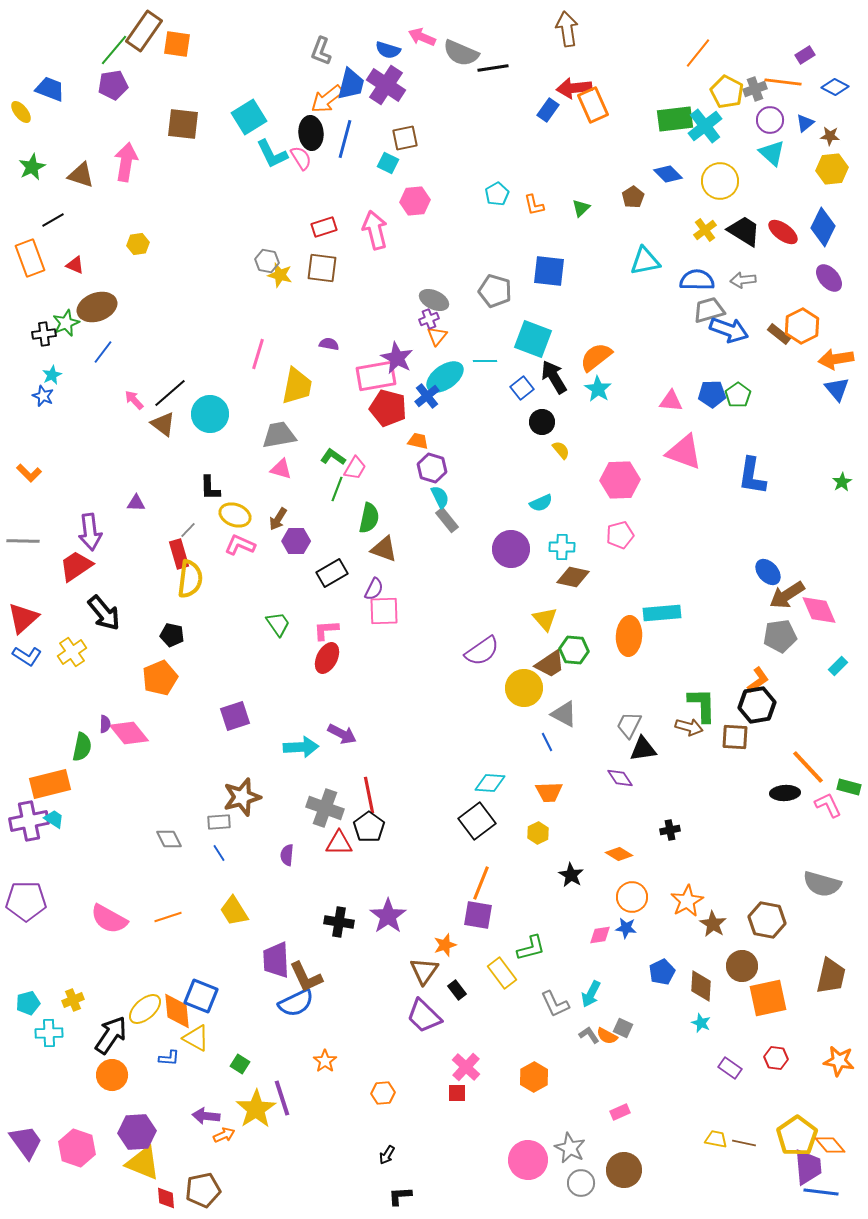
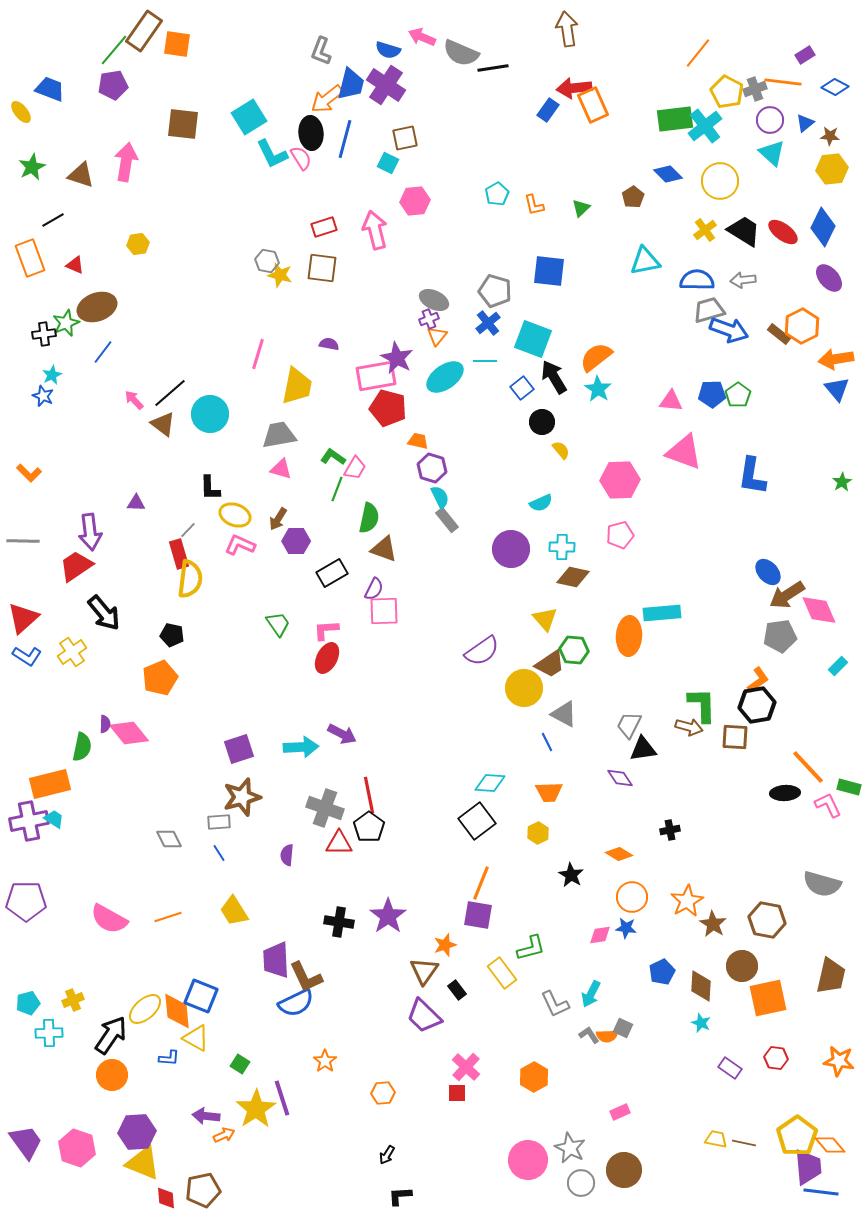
blue cross at (427, 396): moved 61 px right, 73 px up
purple square at (235, 716): moved 4 px right, 33 px down
orange semicircle at (607, 1036): rotated 30 degrees counterclockwise
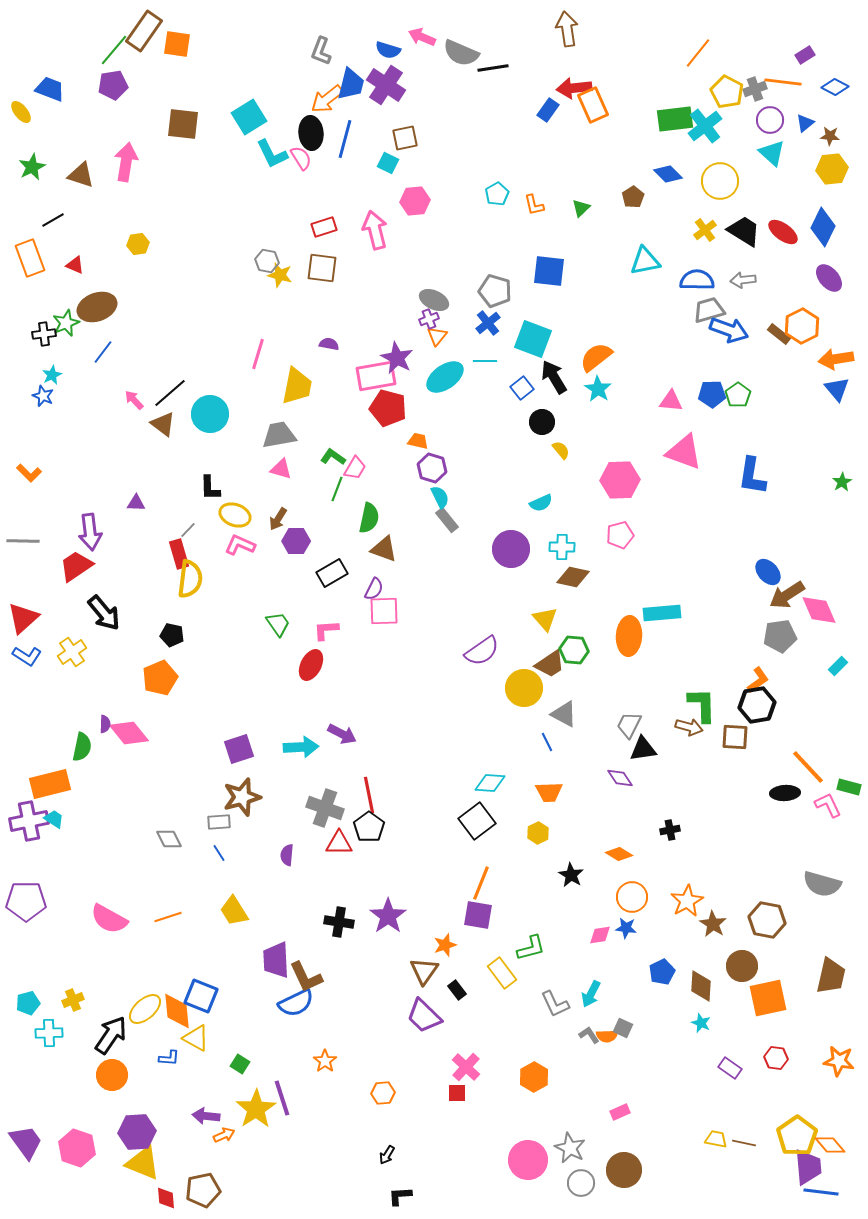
red ellipse at (327, 658): moved 16 px left, 7 px down
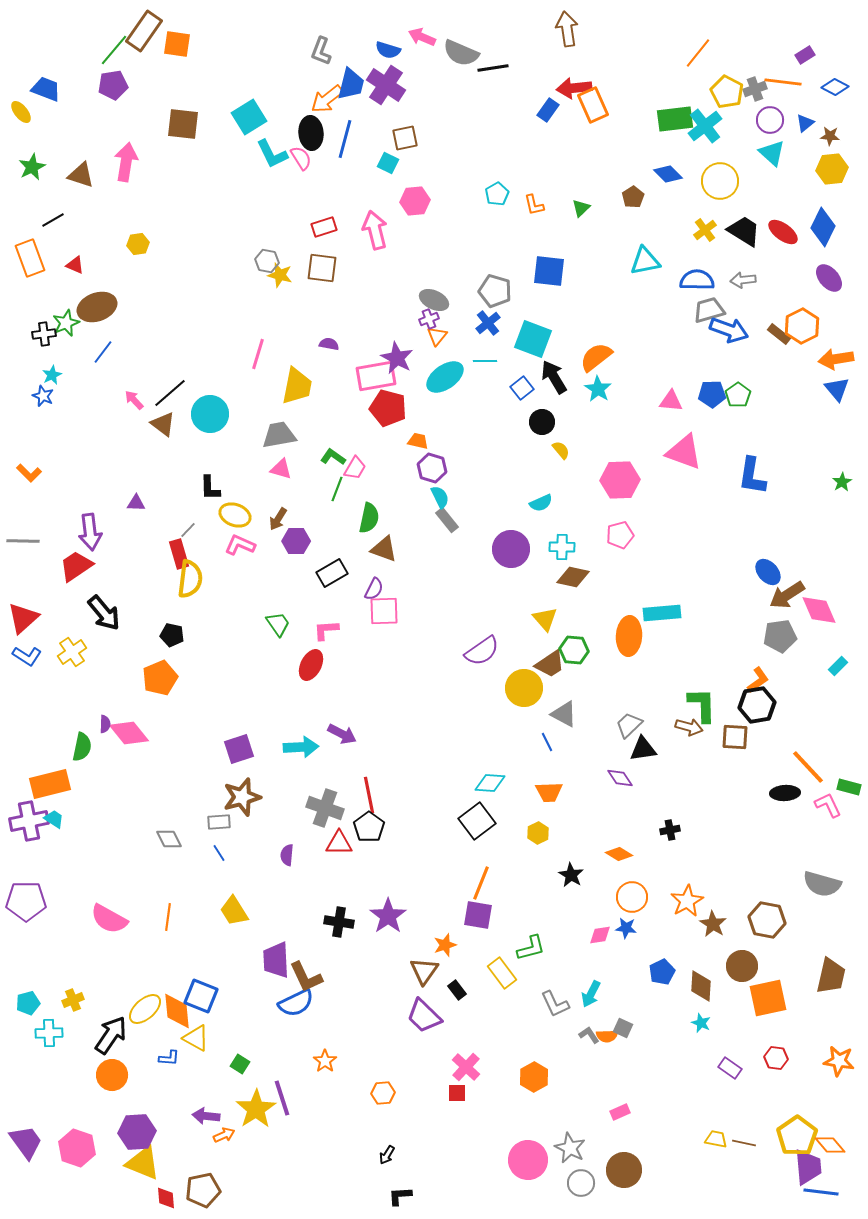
blue trapezoid at (50, 89): moved 4 px left
gray trapezoid at (629, 725): rotated 20 degrees clockwise
orange line at (168, 917): rotated 64 degrees counterclockwise
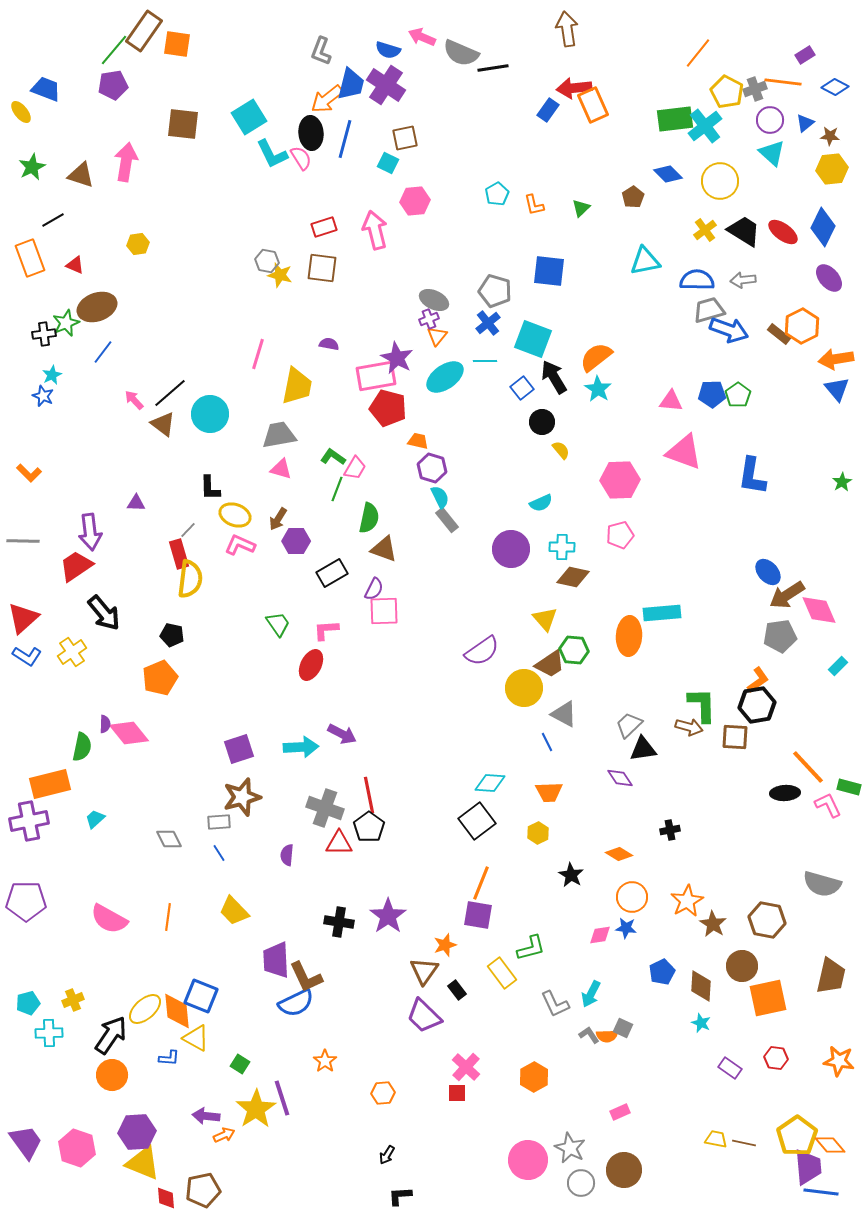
cyan trapezoid at (54, 819): moved 41 px right; rotated 75 degrees counterclockwise
yellow trapezoid at (234, 911): rotated 12 degrees counterclockwise
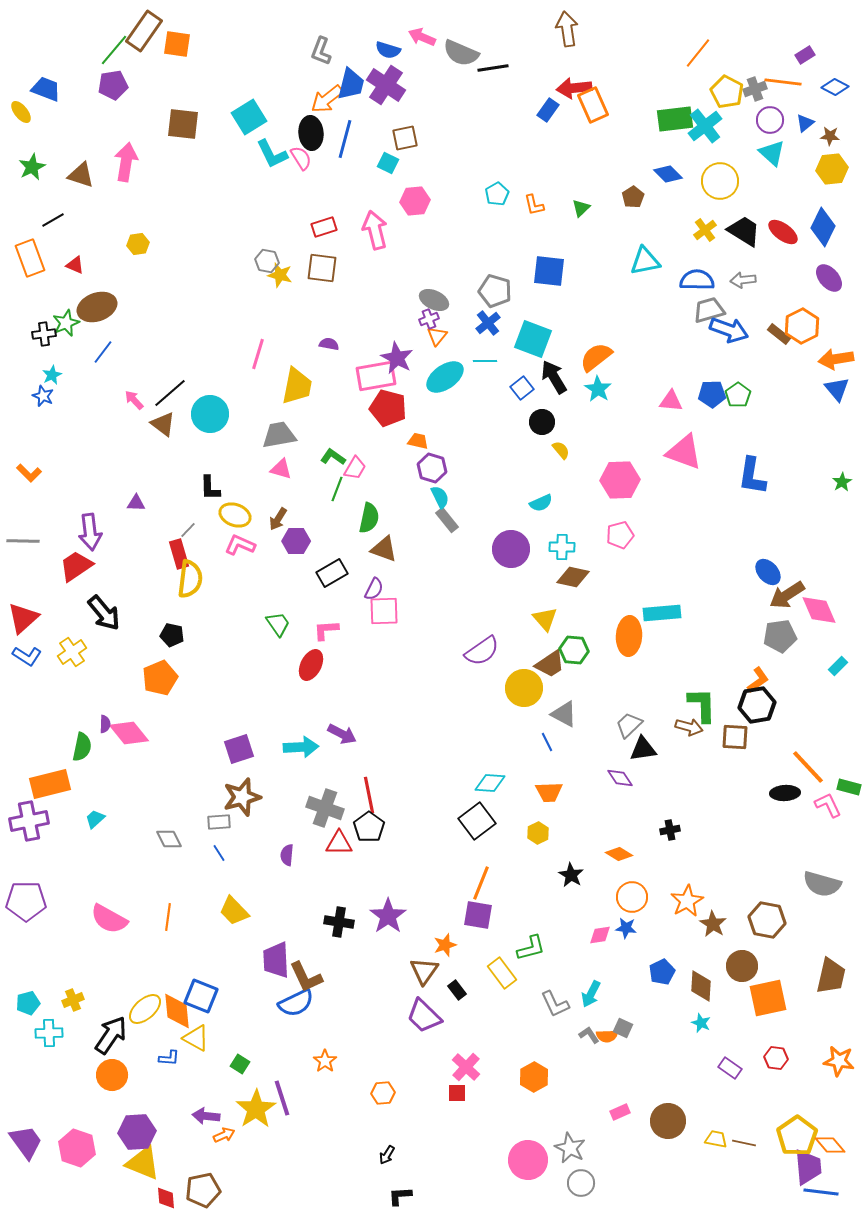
brown circle at (624, 1170): moved 44 px right, 49 px up
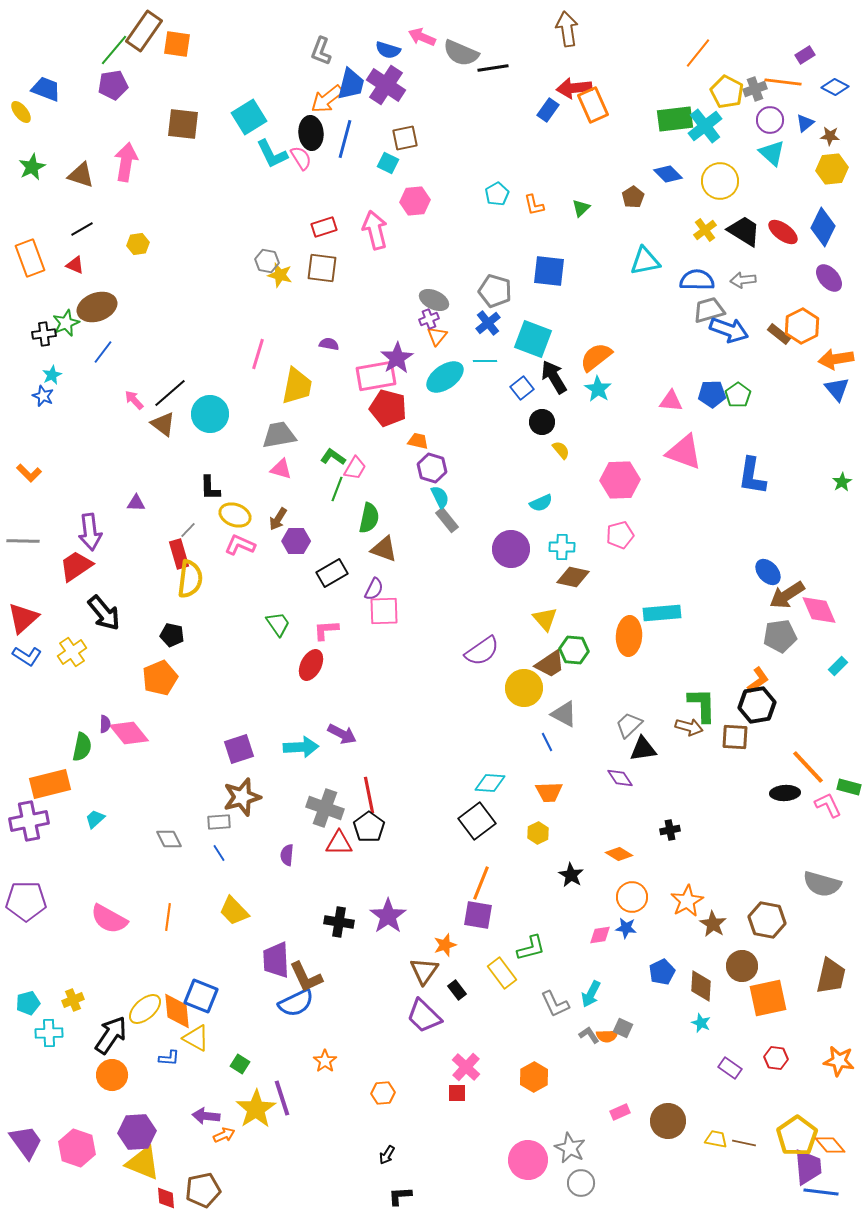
black line at (53, 220): moved 29 px right, 9 px down
purple star at (397, 358): rotated 12 degrees clockwise
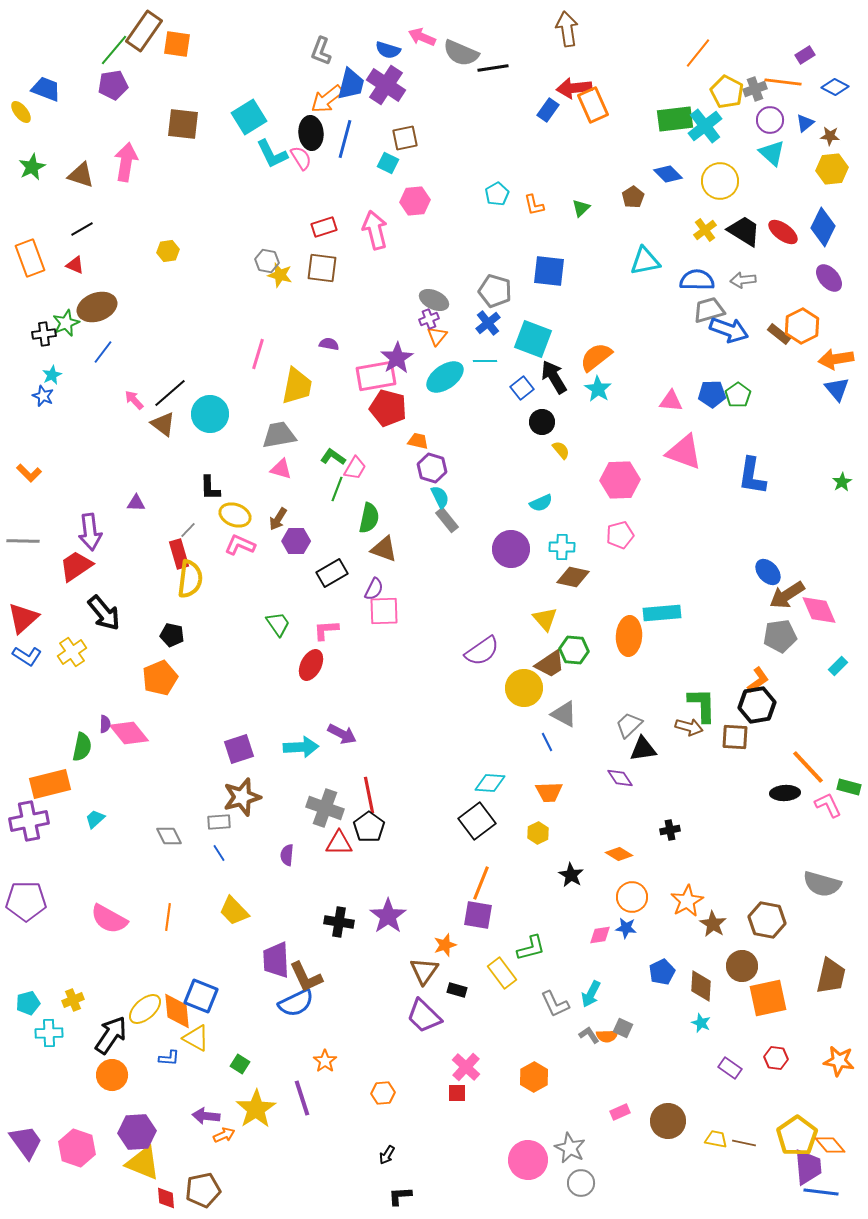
yellow hexagon at (138, 244): moved 30 px right, 7 px down
gray diamond at (169, 839): moved 3 px up
black rectangle at (457, 990): rotated 36 degrees counterclockwise
purple line at (282, 1098): moved 20 px right
